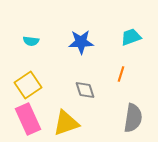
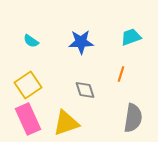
cyan semicircle: rotated 28 degrees clockwise
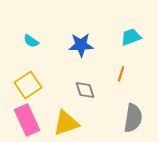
blue star: moved 3 px down
pink rectangle: moved 1 px left, 1 px down
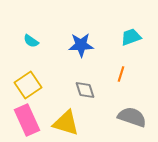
gray semicircle: moved 1 px left, 1 px up; rotated 80 degrees counterclockwise
yellow triangle: rotated 36 degrees clockwise
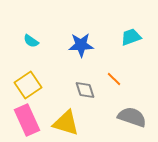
orange line: moved 7 px left, 5 px down; rotated 63 degrees counterclockwise
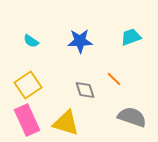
blue star: moved 1 px left, 4 px up
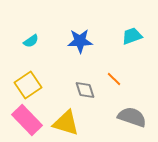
cyan trapezoid: moved 1 px right, 1 px up
cyan semicircle: rotated 70 degrees counterclockwise
pink rectangle: rotated 20 degrees counterclockwise
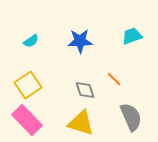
gray semicircle: moved 1 px left; rotated 48 degrees clockwise
yellow triangle: moved 15 px right
